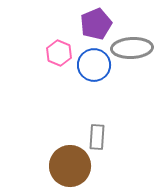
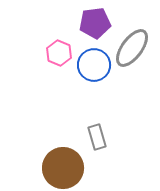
purple pentagon: moved 1 px left, 1 px up; rotated 16 degrees clockwise
gray ellipse: rotated 51 degrees counterclockwise
gray rectangle: rotated 20 degrees counterclockwise
brown circle: moved 7 px left, 2 px down
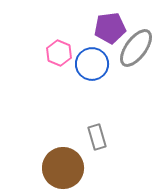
purple pentagon: moved 15 px right, 5 px down
gray ellipse: moved 4 px right
blue circle: moved 2 px left, 1 px up
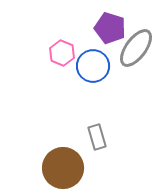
purple pentagon: rotated 24 degrees clockwise
pink hexagon: moved 3 px right
blue circle: moved 1 px right, 2 px down
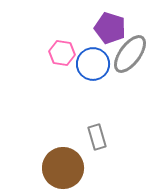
gray ellipse: moved 6 px left, 6 px down
pink hexagon: rotated 15 degrees counterclockwise
blue circle: moved 2 px up
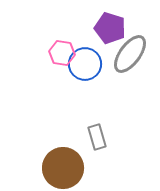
blue circle: moved 8 px left
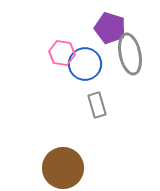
gray ellipse: rotated 48 degrees counterclockwise
gray rectangle: moved 32 px up
